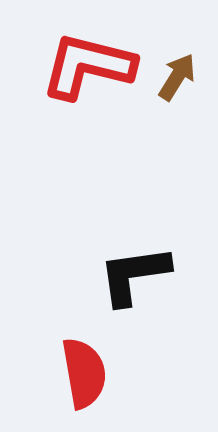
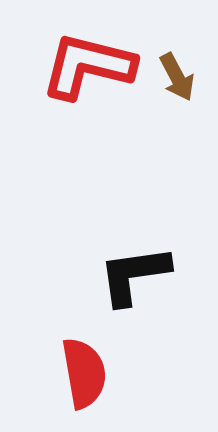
brown arrow: rotated 120 degrees clockwise
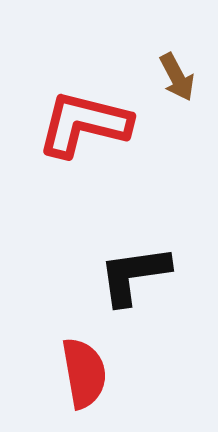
red L-shape: moved 4 px left, 58 px down
